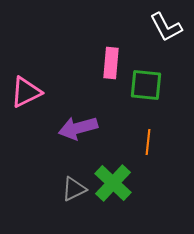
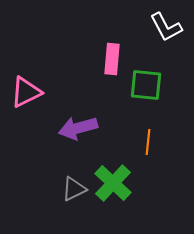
pink rectangle: moved 1 px right, 4 px up
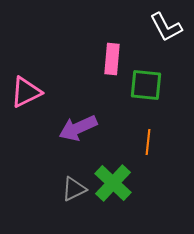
purple arrow: rotated 9 degrees counterclockwise
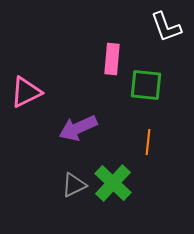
white L-shape: rotated 8 degrees clockwise
gray triangle: moved 4 px up
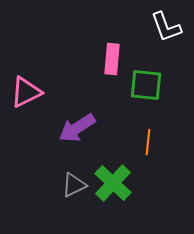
purple arrow: moved 1 px left; rotated 9 degrees counterclockwise
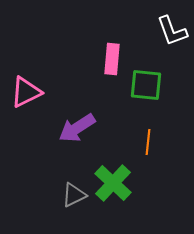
white L-shape: moved 6 px right, 4 px down
gray triangle: moved 10 px down
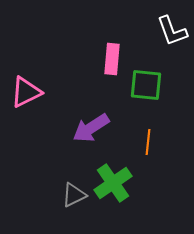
purple arrow: moved 14 px right
green cross: rotated 12 degrees clockwise
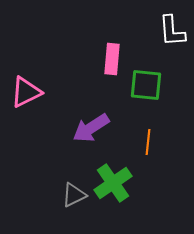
white L-shape: rotated 16 degrees clockwise
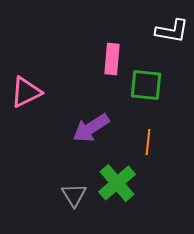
white L-shape: rotated 76 degrees counterclockwise
green cross: moved 4 px right; rotated 6 degrees counterclockwise
gray triangle: rotated 36 degrees counterclockwise
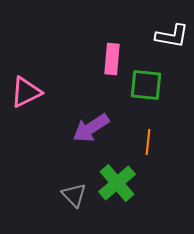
white L-shape: moved 5 px down
gray triangle: rotated 12 degrees counterclockwise
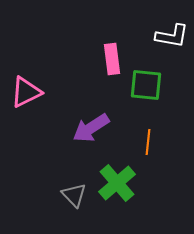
pink rectangle: rotated 12 degrees counterclockwise
